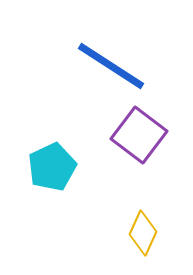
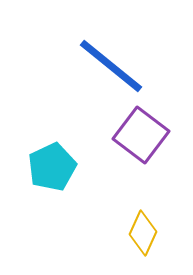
blue line: rotated 6 degrees clockwise
purple square: moved 2 px right
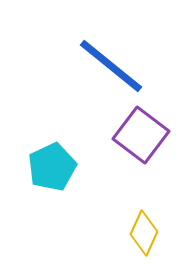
yellow diamond: moved 1 px right
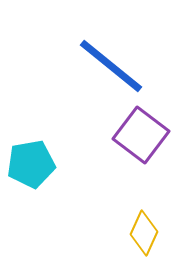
cyan pentagon: moved 21 px left, 3 px up; rotated 15 degrees clockwise
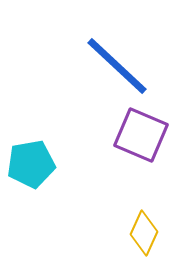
blue line: moved 6 px right; rotated 4 degrees clockwise
purple square: rotated 14 degrees counterclockwise
